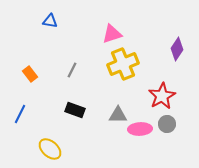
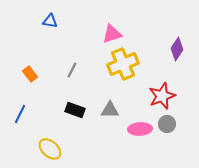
red star: rotated 8 degrees clockwise
gray triangle: moved 8 px left, 5 px up
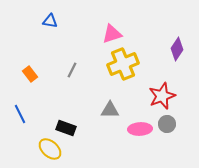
black rectangle: moved 9 px left, 18 px down
blue line: rotated 54 degrees counterclockwise
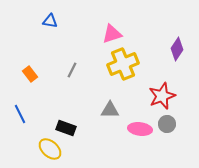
pink ellipse: rotated 10 degrees clockwise
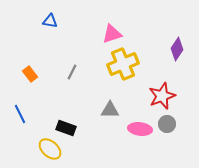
gray line: moved 2 px down
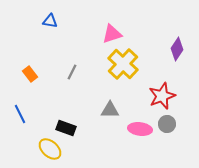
yellow cross: rotated 24 degrees counterclockwise
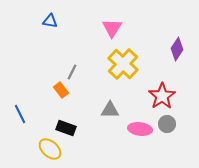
pink triangle: moved 6 px up; rotated 40 degrees counterclockwise
orange rectangle: moved 31 px right, 16 px down
red star: rotated 12 degrees counterclockwise
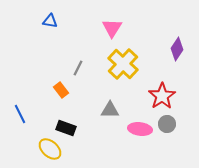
gray line: moved 6 px right, 4 px up
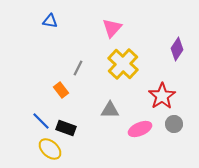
pink triangle: rotated 10 degrees clockwise
blue line: moved 21 px right, 7 px down; rotated 18 degrees counterclockwise
gray circle: moved 7 px right
pink ellipse: rotated 30 degrees counterclockwise
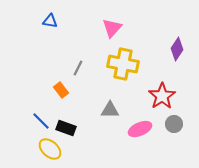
yellow cross: rotated 32 degrees counterclockwise
